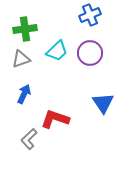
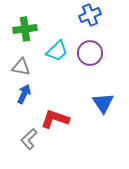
gray triangle: moved 8 px down; rotated 30 degrees clockwise
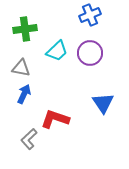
gray triangle: moved 1 px down
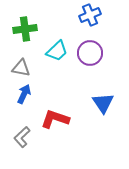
gray L-shape: moved 7 px left, 2 px up
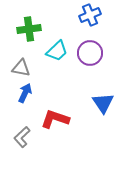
green cross: moved 4 px right
blue arrow: moved 1 px right, 1 px up
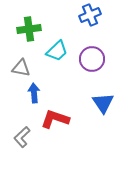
purple circle: moved 2 px right, 6 px down
blue arrow: moved 9 px right; rotated 30 degrees counterclockwise
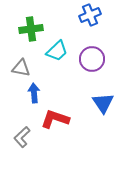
green cross: moved 2 px right
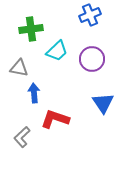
gray triangle: moved 2 px left
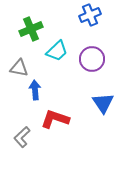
green cross: rotated 15 degrees counterclockwise
blue arrow: moved 1 px right, 3 px up
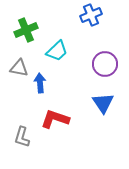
blue cross: moved 1 px right
green cross: moved 5 px left, 1 px down
purple circle: moved 13 px right, 5 px down
blue arrow: moved 5 px right, 7 px up
gray L-shape: rotated 30 degrees counterclockwise
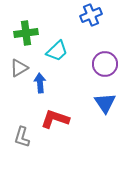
green cross: moved 3 px down; rotated 15 degrees clockwise
gray triangle: rotated 42 degrees counterclockwise
blue triangle: moved 2 px right
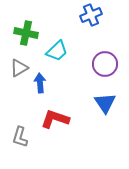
green cross: rotated 20 degrees clockwise
gray L-shape: moved 2 px left
